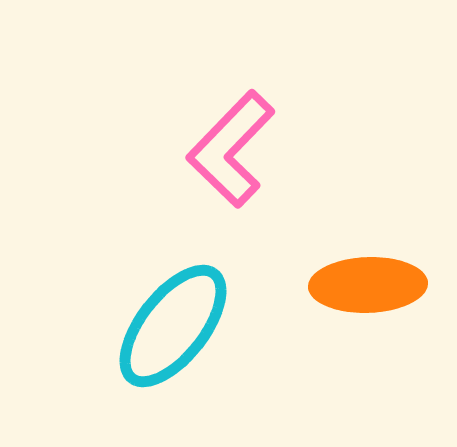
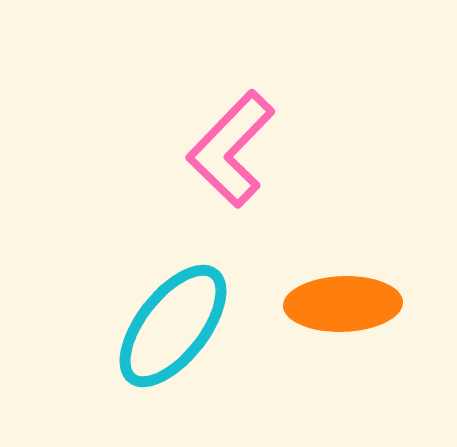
orange ellipse: moved 25 px left, 19 px down
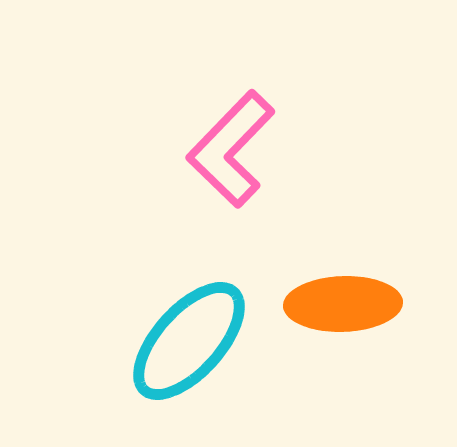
cyan ellipse: moved 16 px right, 15 px down; rotated 4 degrees clockwise
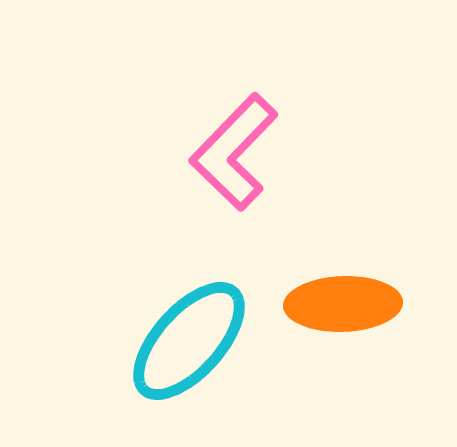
pink L-shape: moved 3 px right, 3 px down
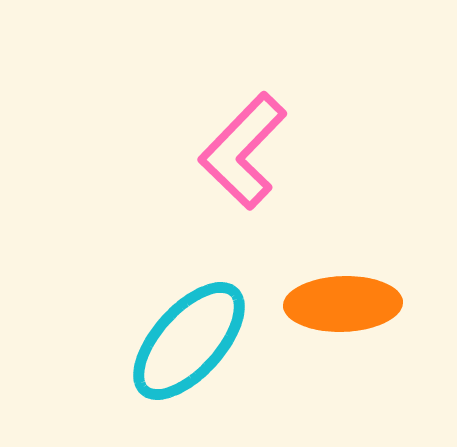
pink L-shape: moved 9 px right, 1 px up
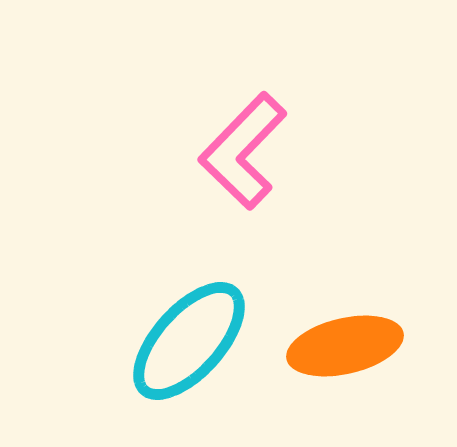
orange ellipse: moved 2 px right, 42 px down; rotated 11 degrees counterclockwise
